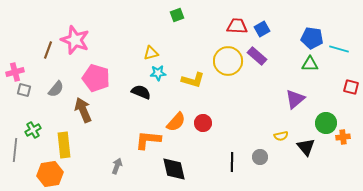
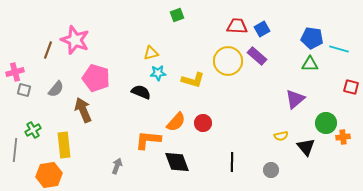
gray circle: moved 11 px right, 13 px down
black diamond: moved 3 px right, 7 px up; rotated 8 degrees counterclockwise
orange hexagon: moved 1 px left, 1 px down
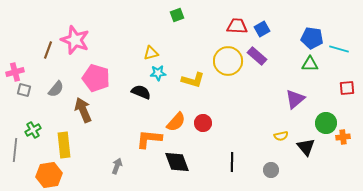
red square: moved 4 px left, 1 px down; rotated 21 degrees counterclockwise
orange L-shape: moved 1 px right, 1 px up
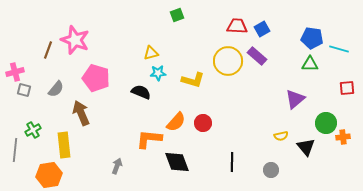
brown arrow: moved 2 px left, 3 px down
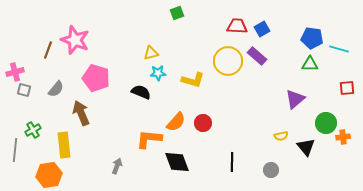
green square: moved 2 px up
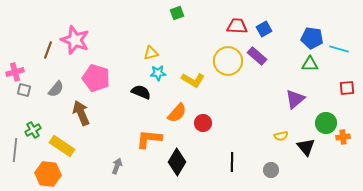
blue square: moved 2 px right
yellow L-shape: rotated 15 degrees clockwise
orange semicircle: moved 1 px right, 9 px up
yellow rectangle: moved 2 px left, 1 px down; rotated 50 degrees counterclockwise
black diamond: rotated 52 degrees clockwise
orange hexagon: moved 1 px left, 1 px up; rotated 15 degrees clockwise
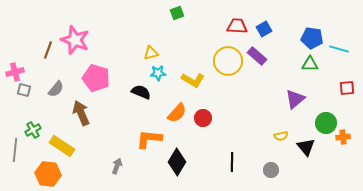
red circle: moved 5 px up
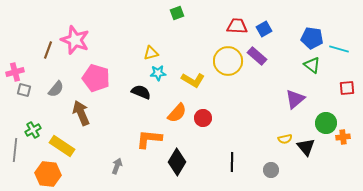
green triangle: moved 2 px right, 1 px down; rotated 36 degrees clockwise
yellow semicircle: moved 4 px right, 3 px down
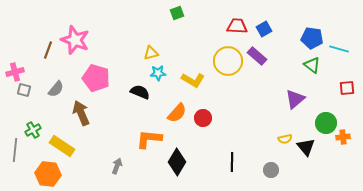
black semicircle: moved 1 px left
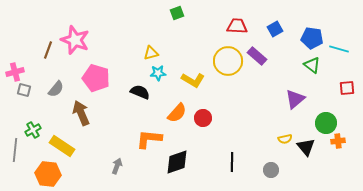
blue square: moved 11 px right
orange cross: moved 5 px left, 4 px down
black diamond: rotated 40 degrees clockwise
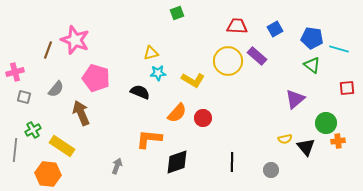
gray square: moved 7 px down
